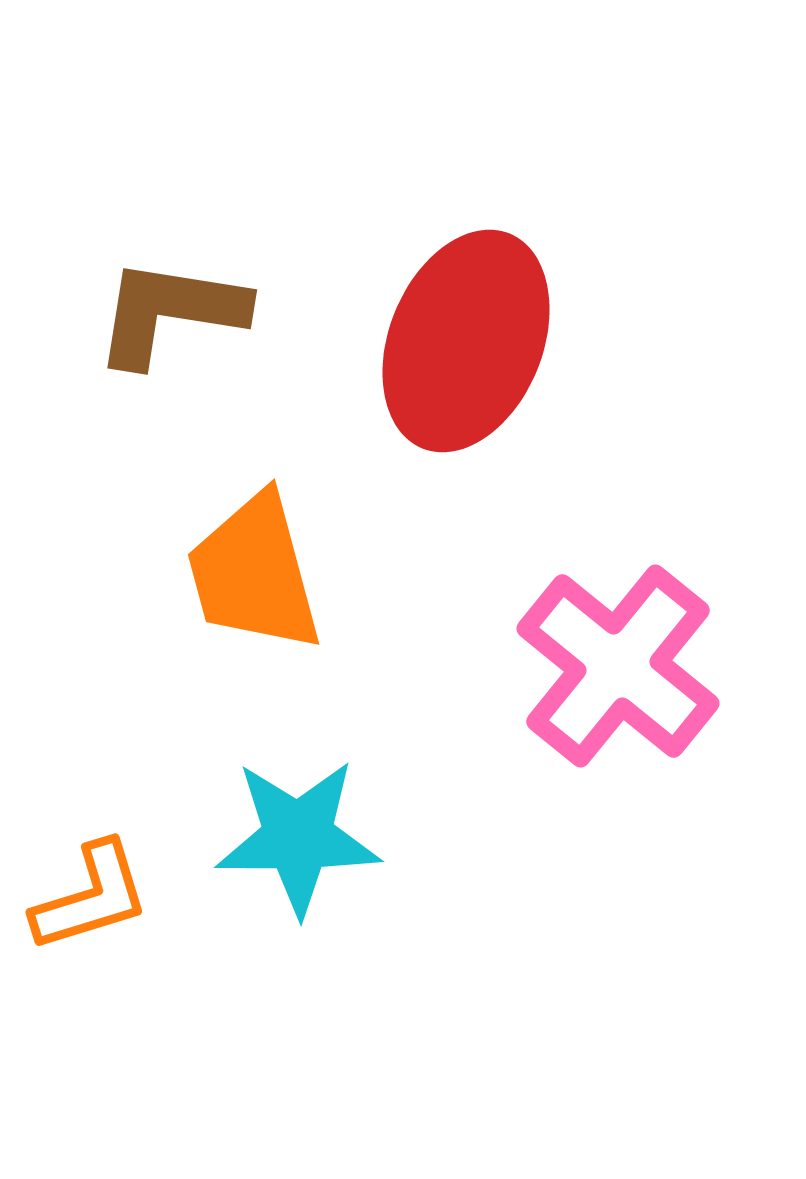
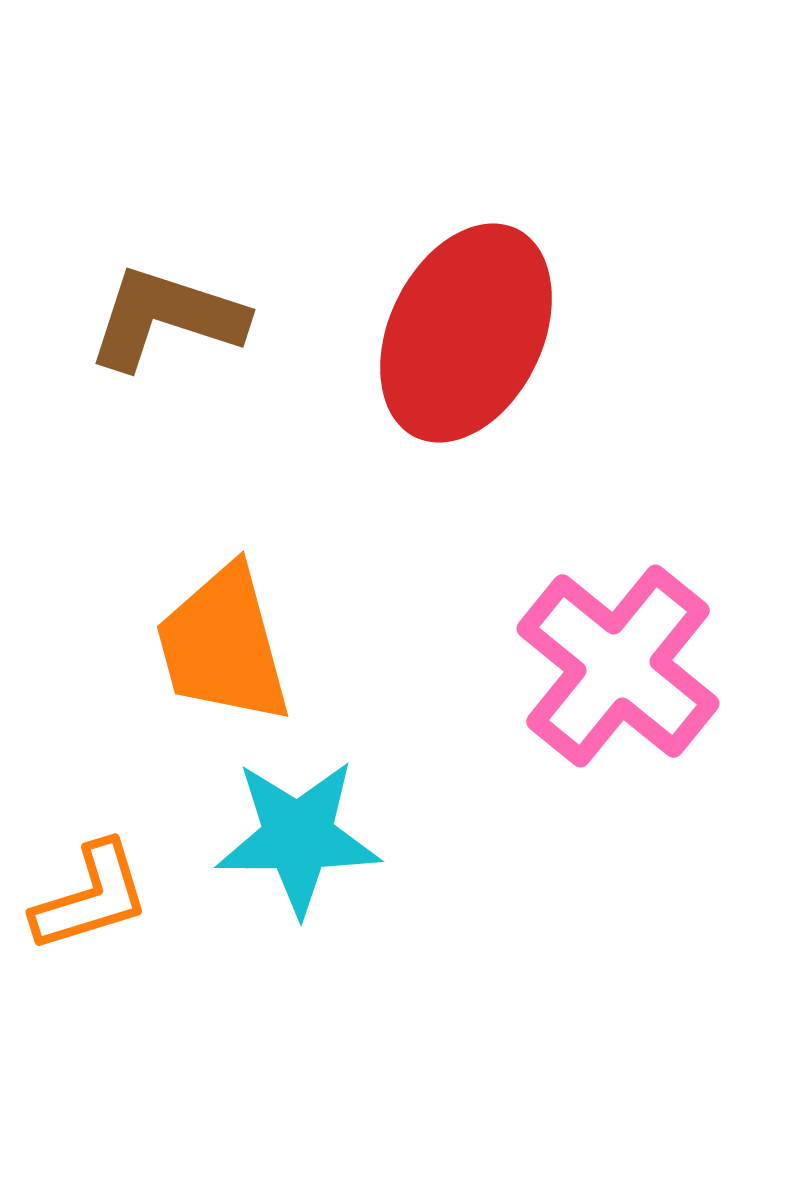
brown L-shape: moved 4 px left, 6 px down; rotated 9 degrees clockwise
red ellipse: moved 8 px up; rotated 4 degrees clockwise
orange trapezoid: moved 31 px left, 72 px down
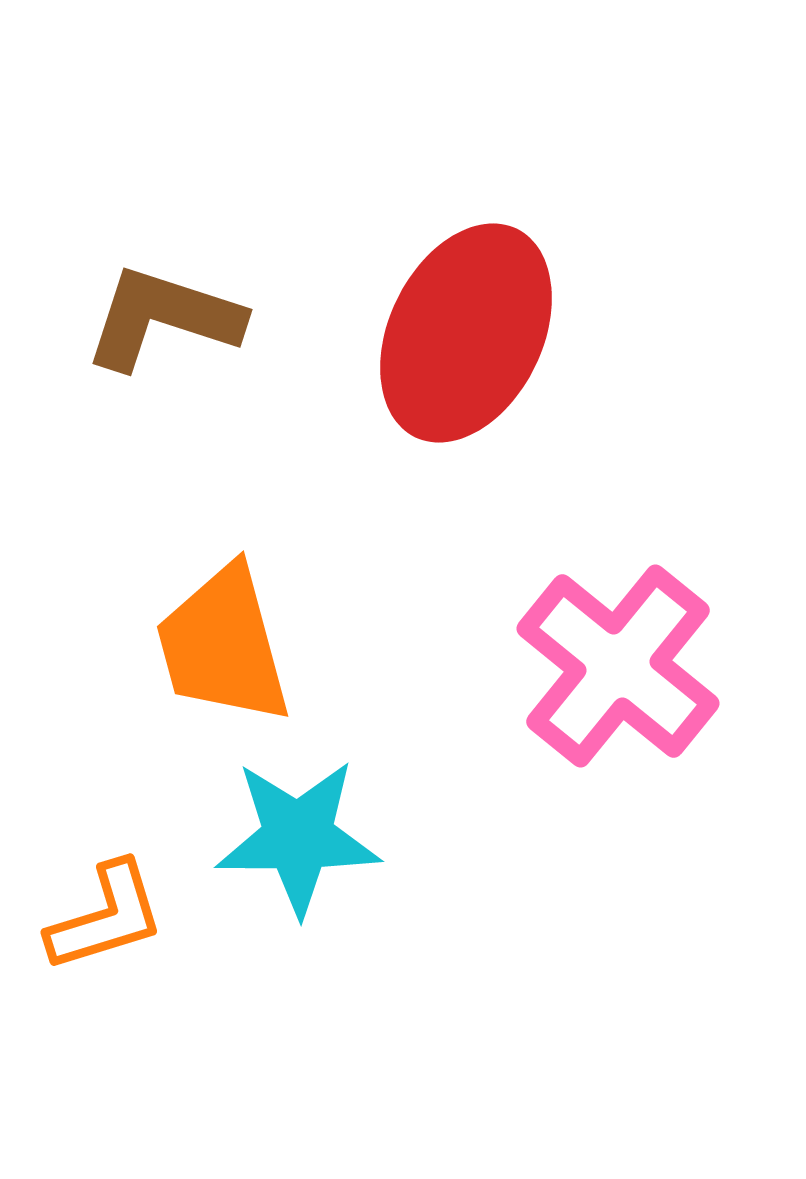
brown L-shape: moved 3 px left
orange L-shape: moved 15 px right, 20 px down
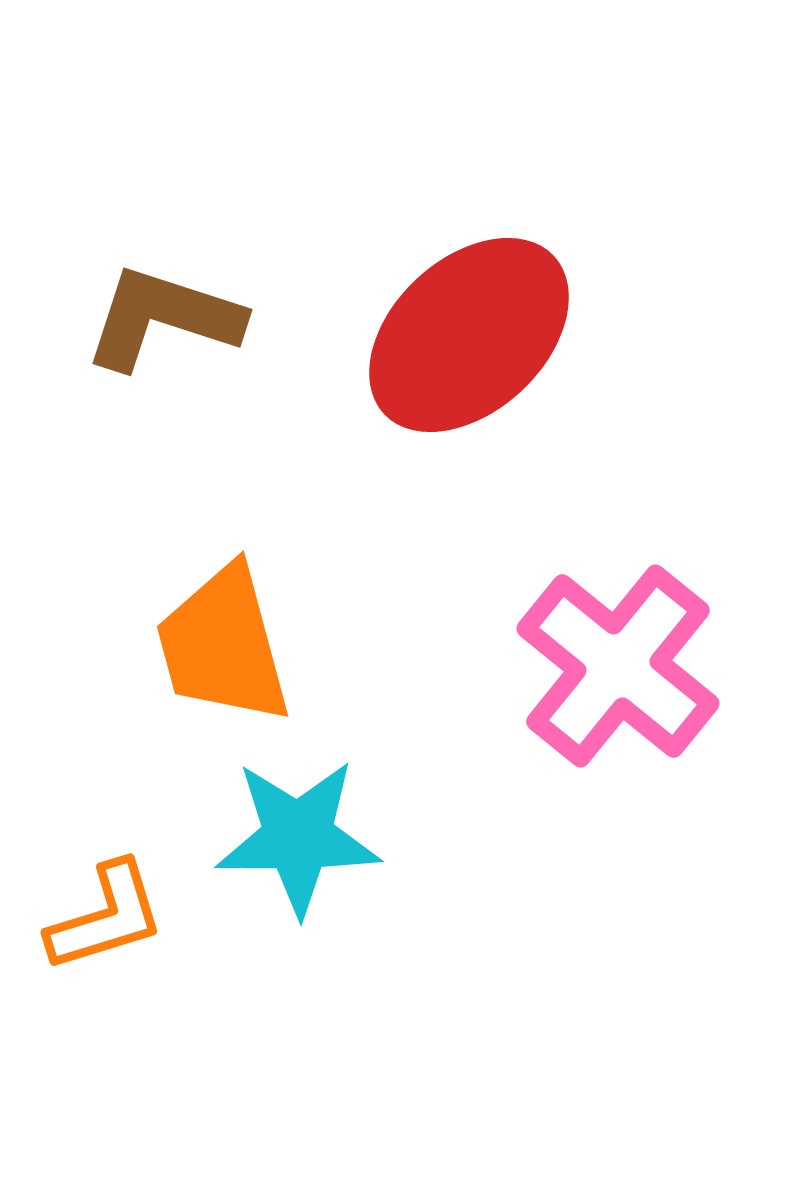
red ellipse: moved 3 px right, 2 px down; rotated 21 degrees clockwise
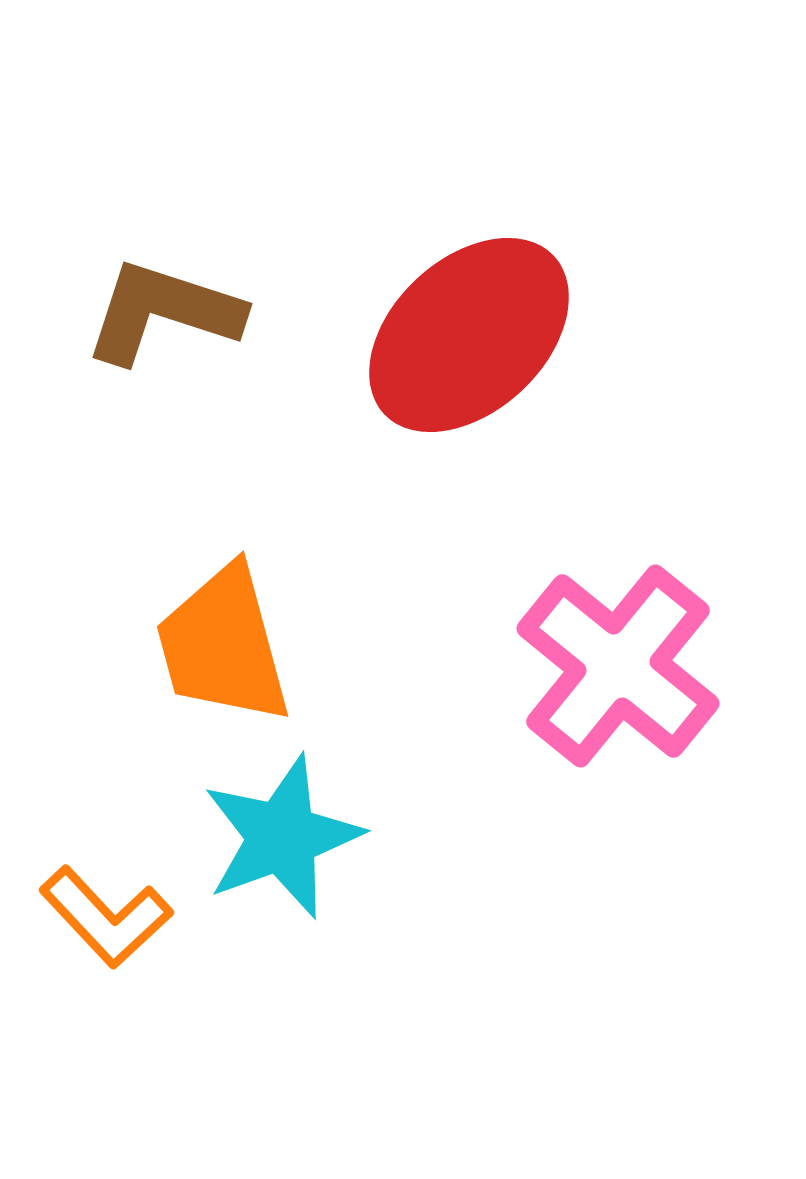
brown L-shape: moved 6 px up
cyan star: moved 16 px left; rotated 20 degrees counterclockwise
orange L-shape: rotated 64 degrees clockwise
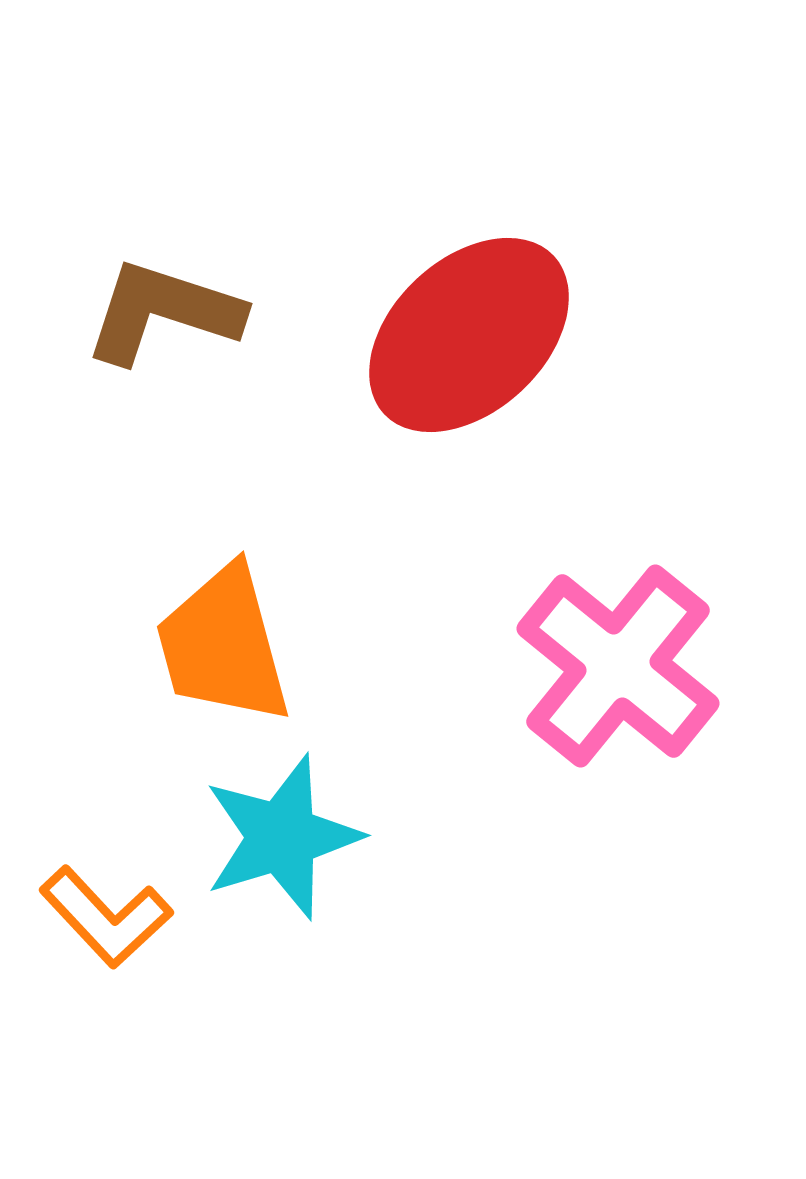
cyan star: rotated 3 degrees clockwise
